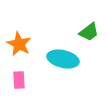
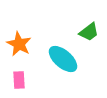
cyan ellipse: rotated 28 degrees clockwise
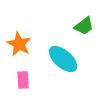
green trapezoid: moved 5 px left, 6 px up
pink rectangle: moved 4 px right
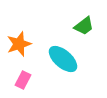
orange star: rotated 25 degrees clockwise
pink rectangle: rotated 30 degrees clockwise
